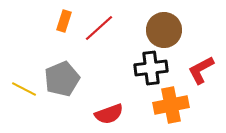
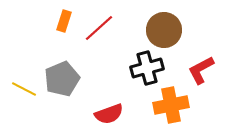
black cross: moved 4 px left; rotated 8 degrees counterclockwise
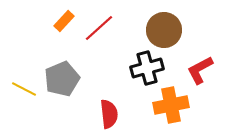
orange rectangle: rotated 25 degrees clockwise
red L-shape: moved 1 px left
red semicircle: rotated 76 degrees counterclockwise
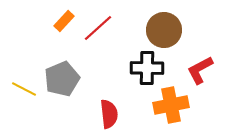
red line: moved 1 px left
black cross: rotated 16 degrees clockwise
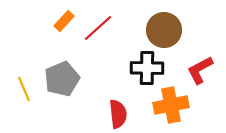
yellow line: rotated 40 degrees clockwise
red semicircle: moved 9 px right
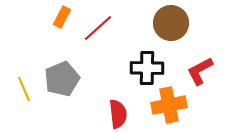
orange rectangle: moved 2 px left, 4 px up; rotated 15 degrees counterclockwise
brown circle: moved 7 px right, 7 px up
red L-shape: moved 1 px down
orange cross: moved 2 px left
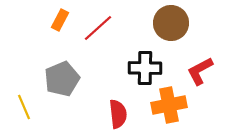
orange rectangle: moved 2 px left, 3 px down
black cross: moved 2 px left
yellow line: moved 18 px down
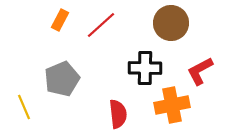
red line: moved 3 px right, 3 px up
orange cross: moved 3 px right
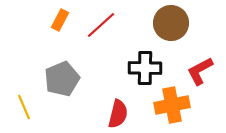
red semicircle: rotated 20 degrees clockwise
